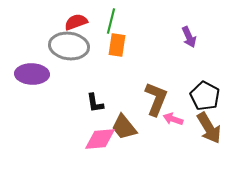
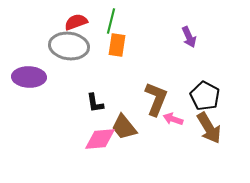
purple ellipse: moved 3 px left, 3 px down
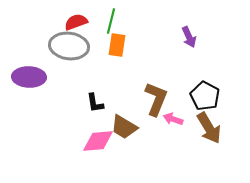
brown trapezoid: rotated 20 degrees counterclockwise
pink diamond: moved 2 px left, 2 px down
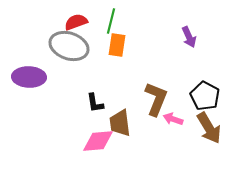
gray ellipse: rotated 12 degrees clockwise
brown trapezoid: moved 4 px left, 4 px up; rotated 52 degrees clockwise
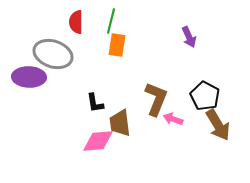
red semicircle: rotated 70 degrees counterclockwise
gray ellipse: moved 16 px left, 8 px down
brown arrow: moved 9 px right, 3 px up
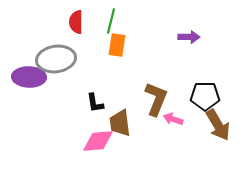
purple arrow: rotated 65 degrees counterclockwise
gray ellipse: moved 3 px right, 5 px down; rotated 27 degrees counterclockwise
black pentagon: rotated 28 degrees counterclockwise
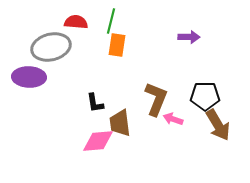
red semicircle: rotated 95 degrees clockwise
gray ellipse: moved 5 px left, 12 px up; rotated 6 degrees counterclockwise
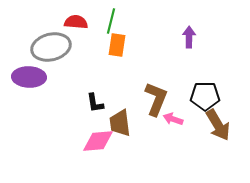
purple arrow: rotated 90 degrees counterclockwise
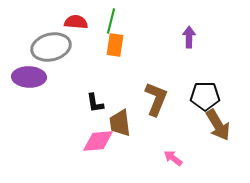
orange rectangle: moved 2 px left
pink arrow: moved 39 px down; rotated 18 degrees clockwise
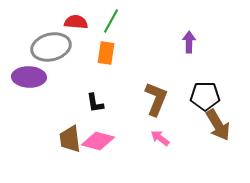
green line: rotated 15 degrees clockwise
purple arrow: moved 5 px down
orange rectangle: moved 9 px left, 8 px down
brown trapezoid: moved 50 px left, 16 px down
pink diamond: rotated 20 degrees clockwise
pink arrow: moved 13 px left, 20 px up
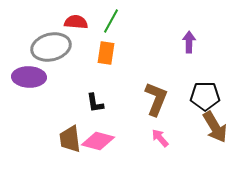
brown arrow: moved 3 px left, 2 px down
pink arrow: rotated 12 degrees clockwise
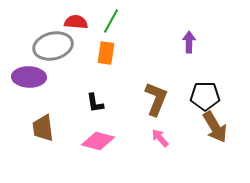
gray ellipse: moved 2 px right, 1 px up
brown trapezoid: moved 27 px left, 11 px up
